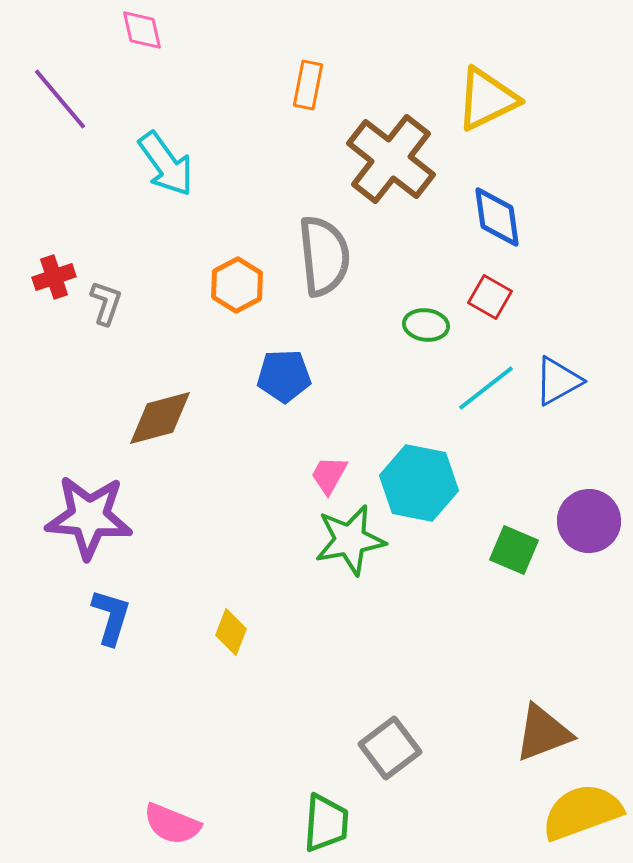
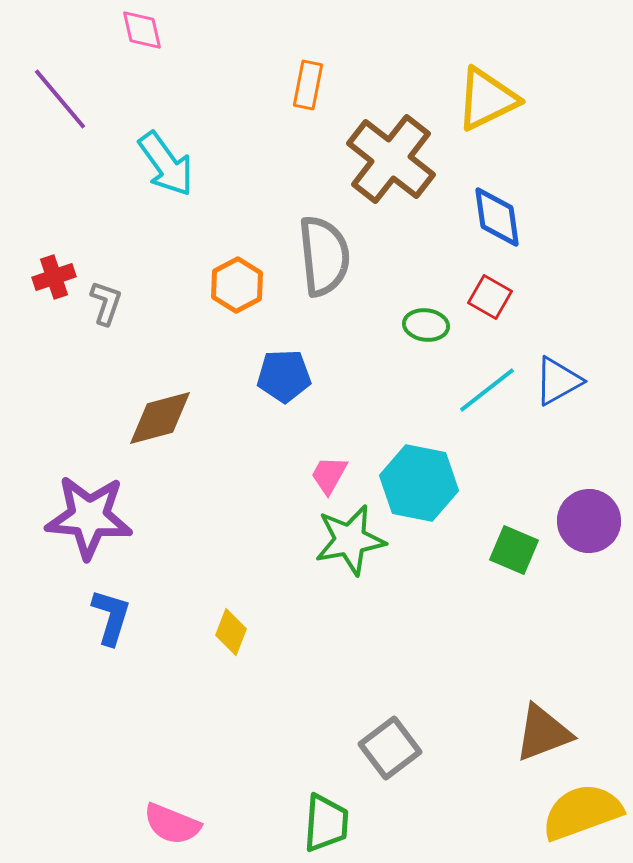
cyan line: moved 1 px right, 2 px down
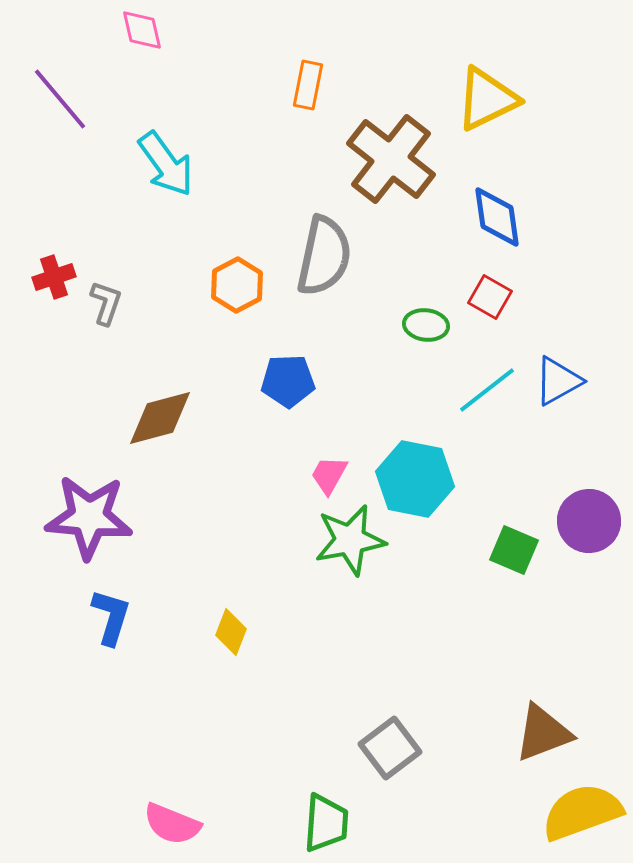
gray semicircle: rotated 18 degrees clockwise
blue pentagon: moved 4 px right, 5 px down
cyan hexagon: moved 4 px left, 4 px up
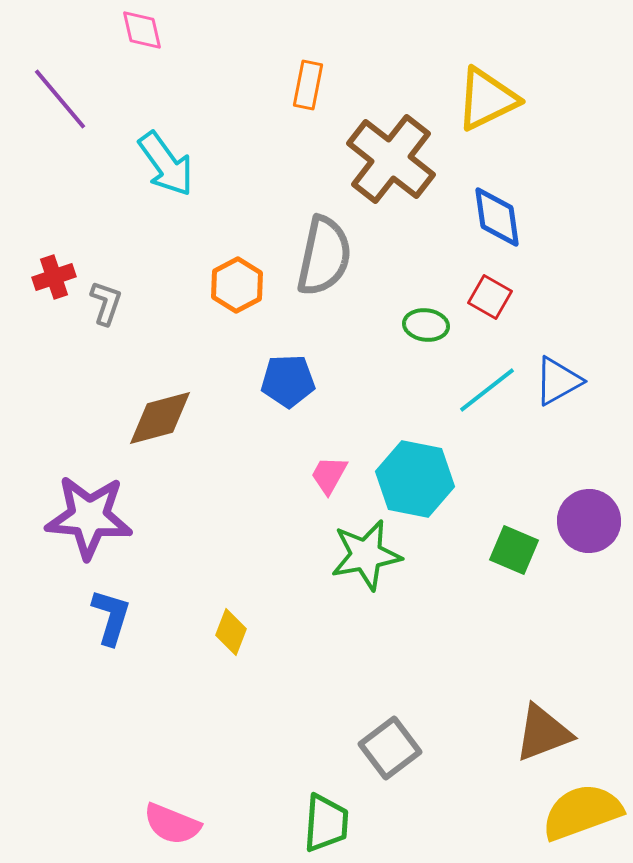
green star: moved 16 px right, 15 px down
